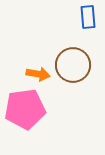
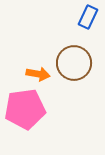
blue rectangle: rotated 30 degrees clockwise
brown circle: moved 1 px right, 2 px up
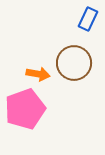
blue rectangle: moved 2 px down
pink pentagon: rotated 12 degrees counterclockwise
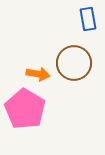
blue rectangle: rotated 35 degrees counterclockwise
pink pentagon: rotated 21 degrees counterclockwise
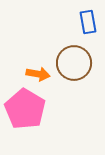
blue rectangle: moved 3 px down
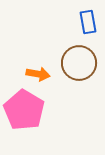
brown circle: moved 5 px right
pink pentagon: moved 1 px left, 1 px down
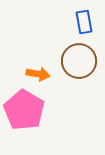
blue rectangle: moved 4 px left
brown circle: moved 2 px up
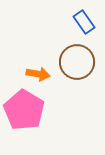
blue rectangle: rotated 25 degrees counterclockwise
brown circle: moved 2 px left, 1 px down
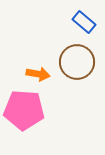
blue rectangle: rotated 15 degrees counterclockwise
pink pentagon: rotated 27 degrees counterclockwise
